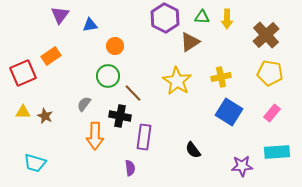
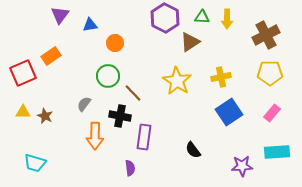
brown cross: rotated 16 degrees clockwise
orange circle: moved 3 px up
yellow pentagon: rotated 10 degrees counterclockwise
blue square: rotated 24 degrees clockwise
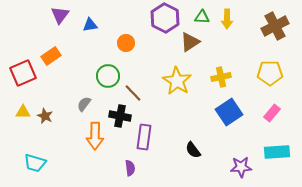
brown cross: moved 9 px right, 9 px up
orange circle: moved 11 px right
purple star: moved 1 px left, 1 px down
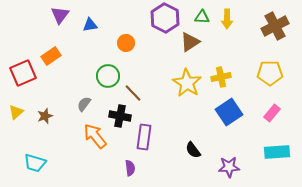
yellow star: moved 10 px right, 2 px down
yellow triangle: moved 7 px left; rotated 42 degrees counterclockwise
brown star: rotated 28 degrees clockwise
orange arrow: rotated 140 degrees clockwise
purple star: moved 12 px left
